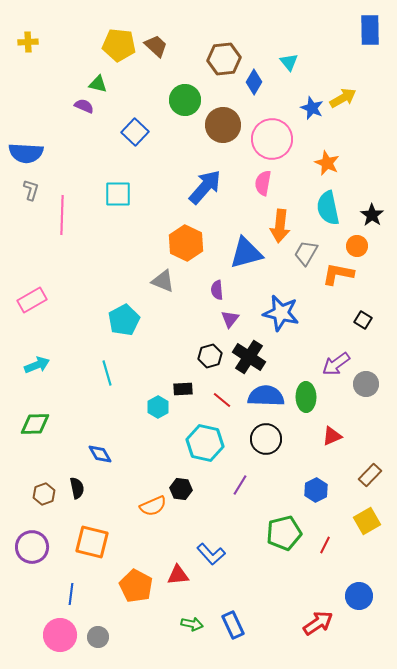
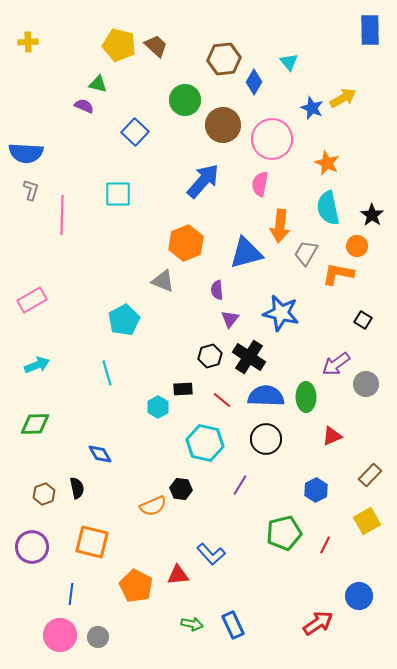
yellow pentagon at (119, 45): rotated 8 degrees clockwise
pink semicircle at (263, 183): moved 3 px left, 1 px down
blue arrow at (205, 187): moved 2 px left, 6 px up
orange hexagon at (186, 243): rotated 12 degrees clockwise
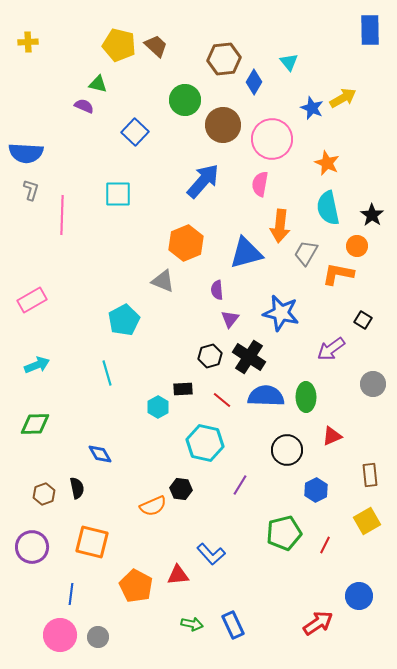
purple arrow at (336, 364): moved 5 px left, 15 px up
gray circle at (366, 384): moved 7 px right
black circle at (266, 439): moved 21 px right, 11 px down
brown rectangle at (370, 475): rotated 50 degrees counterclockwise
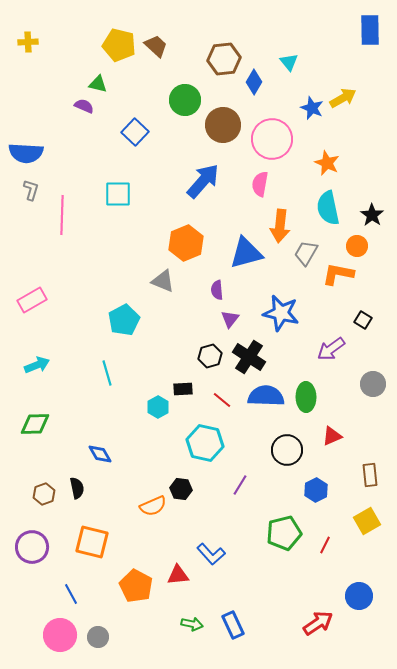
blue line at (71, 594): rotated 35 degrees counterclockwise
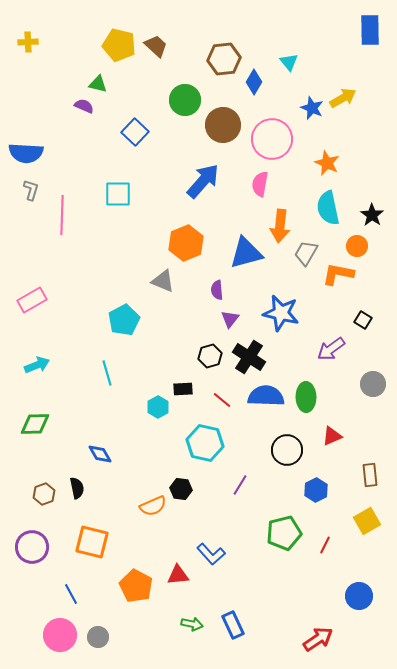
red arrow at (318, 623): moved 16 px down
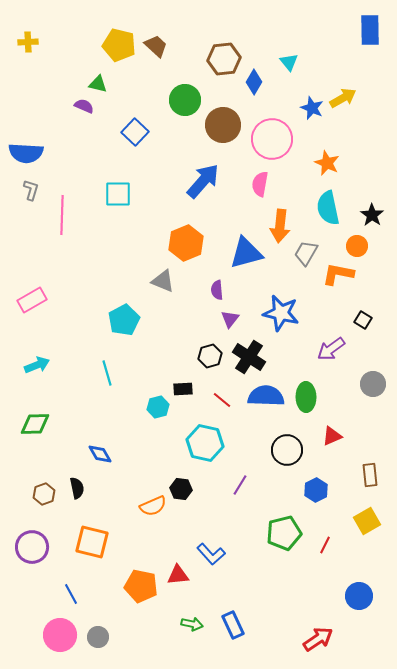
cyan hexagon at (158, 407): rotated 15 degrees clockwise
orange pentagon at (136, 586): moved 5 px right; rotated 16 degrees counterclockwise
